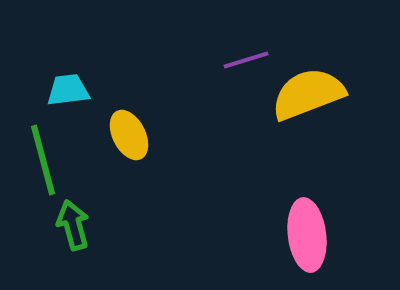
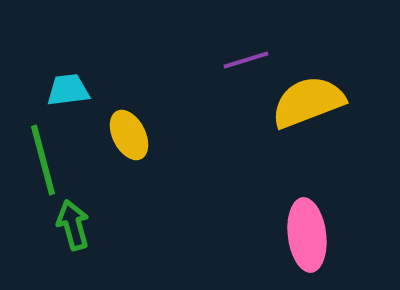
yellow semicircle: moved 8 px down
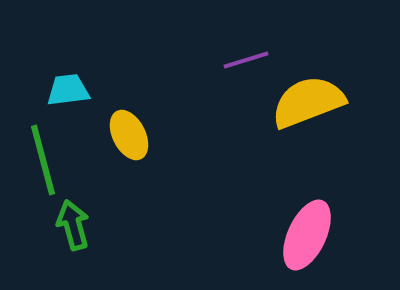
pink ellipse: rotated 32 degrees clockwise
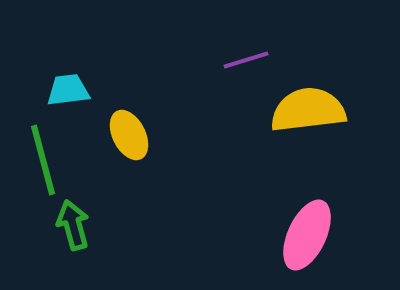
yellow semicircle: moved 8 px down; rotated 14 degrees clockwise
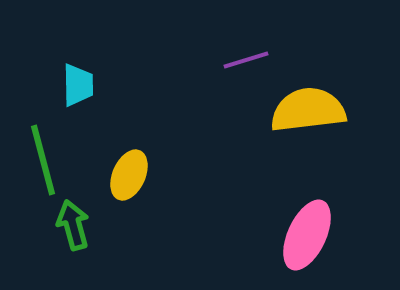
cyan trapezoid: moved 10 px right, 5 px up; rotated 96 degrees clockwise
yellow ellipse: moved 40 px down; rotated 51 degrees clockwise
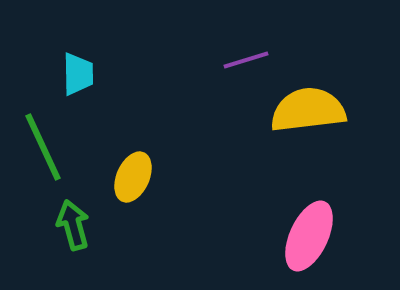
cyan trapezoid: moved 11 px up
green line: moved 13 px up; rotated 10 degrees counterclockwise
yellow ellipse: moved 4 px right, 2 px down
pink ellipse: moved 2 px right, 1 px down
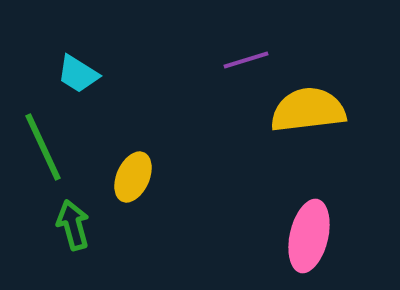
cyan trapezoid: rotated 123 degrees clockwise
pink ellipse: rotated 12 degrees counterclockwise
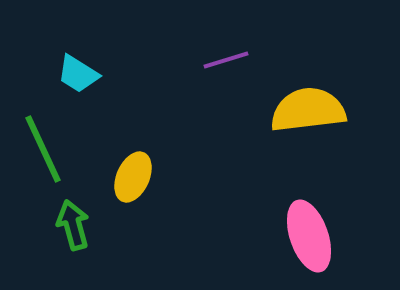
purple line: moved 20 px left
green line: moved 2 px down
pink ellipse: rotated 32 degrees counterclockwise
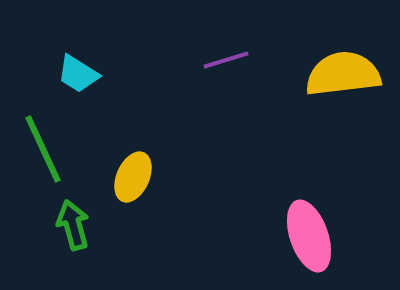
yellow semicircle: moved 35 px right, 36 px up
